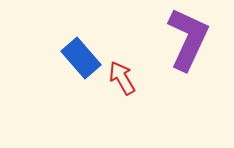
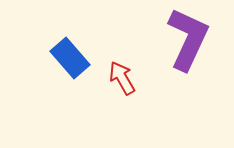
blue rectangle: moved 11 px left
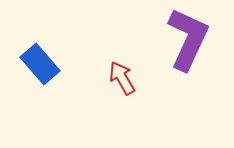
blue rectangle: moved 30 px left, 6 px down
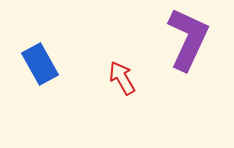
blue rectangle: rotated 12 degrees clockwise
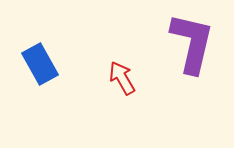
purple L-shape: moved 4 px right, 4 px down; rotated 12 degrees counterclockwise
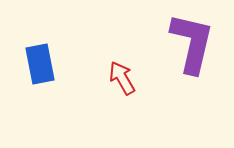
blue rectangle: rotated 18 degrees clockwise
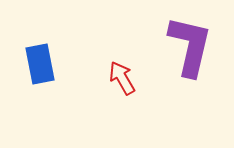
purple L-shape: moved 2 px left, 3 px down
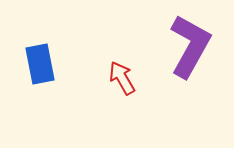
purple L-shape: rotated 16 degrees clockwise
